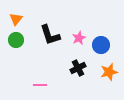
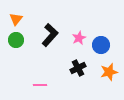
black L-shape: rotated 120 degrees counterclockwise
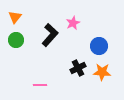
orange triangle: moved 1 px left, 2 px up
pink star: moved 6 px left, 15 px up
blue circle: moved 2 px left, 1 px down
orange star: moved 7 px left; rotated 18 degrees clockwise
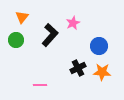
orange triangle: moved 7 px right
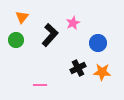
blue circle: moved 1 px left, 3 px up
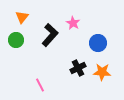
pink star: rotated 16 degrees counterclockwise
pink line: rotated 64 degrees clockwise
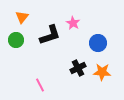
black L-shape: rotated 30 degrees clockwise
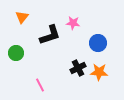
pink star: rotated 24 degrees counterclockwise
green circle: moved 13 px down
orange star: moved 3 px left
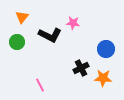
black L-shape: rotated 45 degrees clockwise
blue circle: moved 8 px right, 6 px down
green circle: moved 1 px right, 11 px up
black cross: moved 3 px right
orange star: moved 4 px right, 6 px down
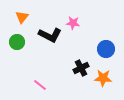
pink line: rotated 24 degrees counterclockwise
